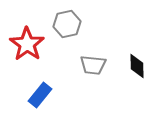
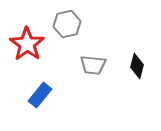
black diamond: rotated 15 degrees clockwise
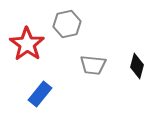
blue rectangle: moved 1 px up
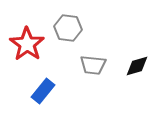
gray hexagon: moved 1 px right, 4 px down; rotated 20 degrees clockwise
black diamond: rotated 60 degrees clockwise
blue rectangle: moved 3 px right, 3 px up
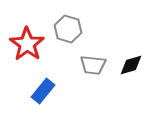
gray hexagon: moved 1 px down; rotated 8 degrees clockwise
black diamond: moved 6 px left, 1 px up
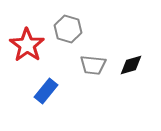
red star: moved 1 px down
blue rectangle: moved 3 px right
